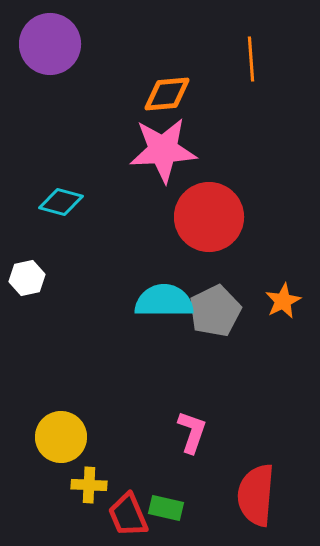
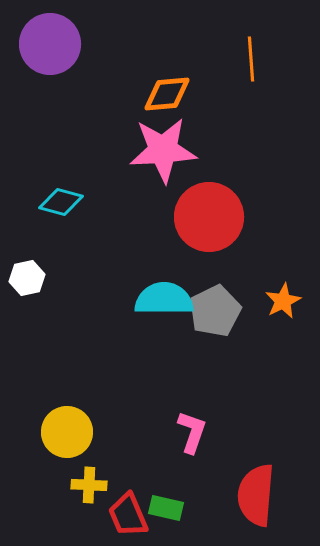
cyan semicircle: moved 2 px up
yellow circle: moved 6 px right, 5 px up
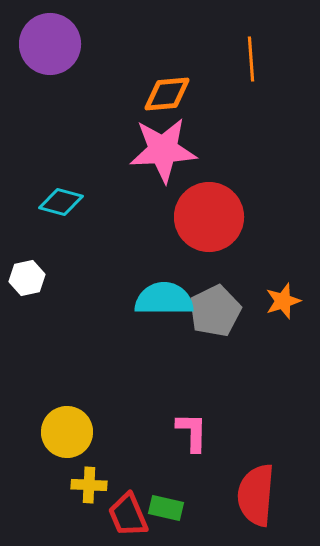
orange star: rotated 9 degrees clockwise
pink L-shape: rotated 18 degrees counterclockwise
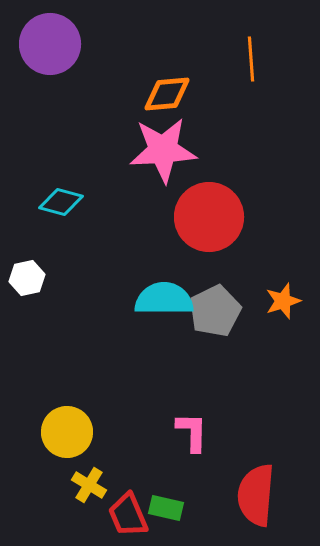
yellow cross: rotated 28 degrees clockwise
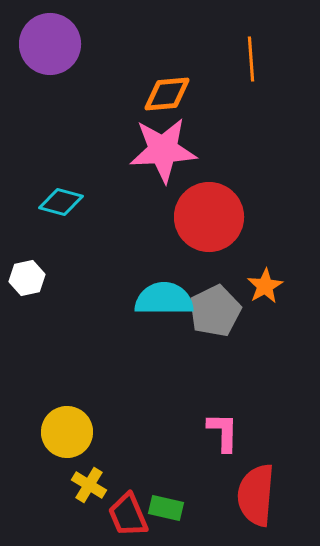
orange star: moved 18 px left, 15 px up; rotated 12 degrees counterclockwise
pink L-shape: moved 31 px right
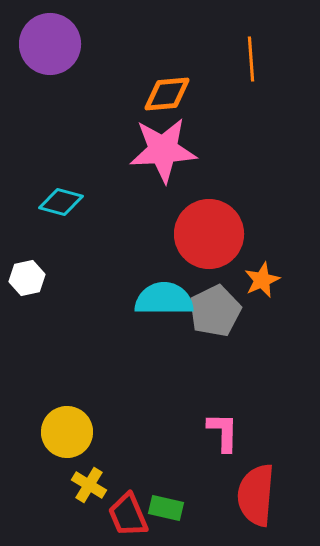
red circle: moved 17 px down
orange star: moved 3 px left, 6 px up; rotated 6 degrees clockwise
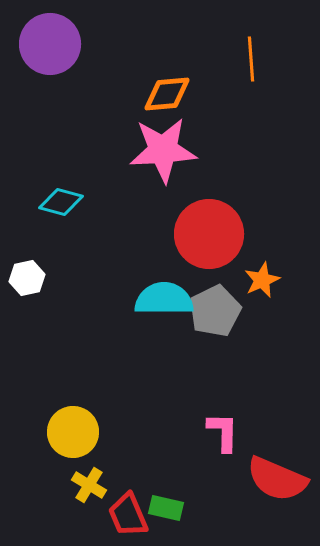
yellow circle: moved 6 px right
red semicircle: moved 21 px right, 16 px up; rotated 72 degrees counterclockwise
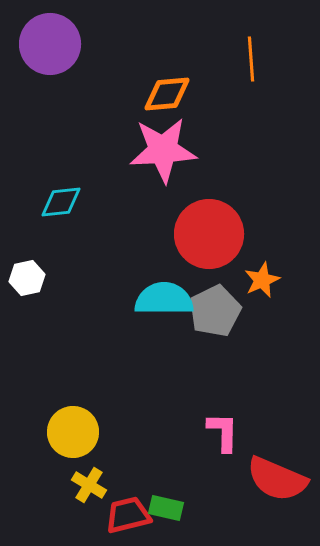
cyan diamond: rotated 21 degrees counterclockwise
red trapezoid: rotated 99 degrees clockwise
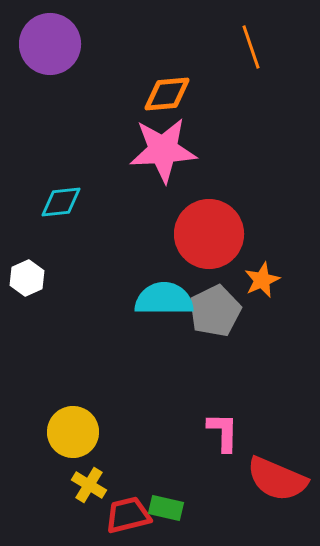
orange line: moved 12 px up; rotated 15 degrees counterclockwise
white hexagon: rotated 12 degrees counterclockwise
